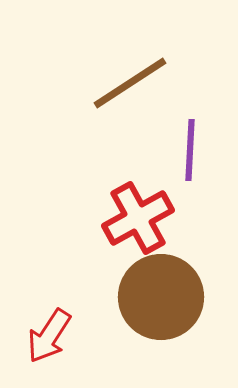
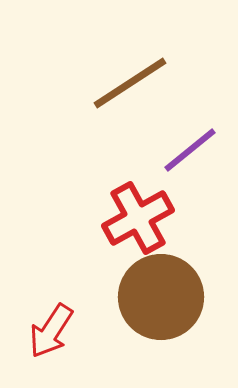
purple line: rotated 48 degrees clockwise
red arrow: moved 2 px right, 5 px up
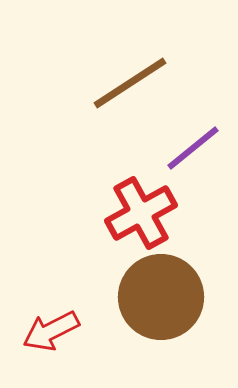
purple line: moved 3 px right, 2 px up
red cross: moved 3 px right, 5 px up
red arrow: rotated 30 degrees clockwise
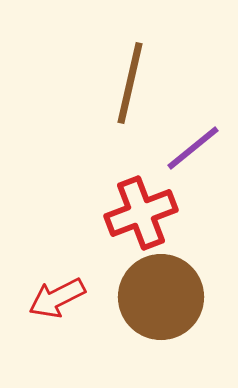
brown line: rotated 44 degrees counterclockwise
red cross: rotated 8 degrees clockwise
red arrow: moved 6 px right, 33 px up
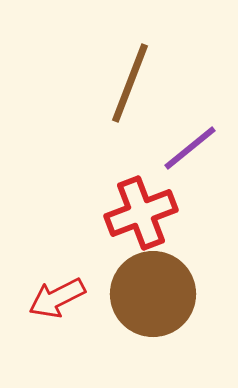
brown line: rotated 8 degrees clockwise
purple line: moved 3 px left
brown circle: moved 8 px left, 3 px up
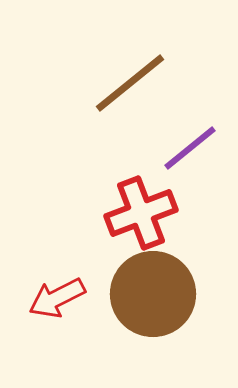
brown line: rotated 30 degrees clockwise
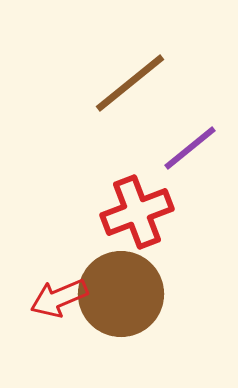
red cross: moved 4 px left, 1 px up
brown circle: moved 32 px left
red arrow: moved 2 px right; rotated 4 degrees clockwise
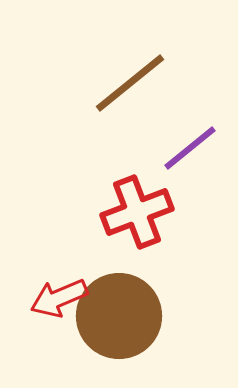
brown circle: moved 2 px left, 22 px down
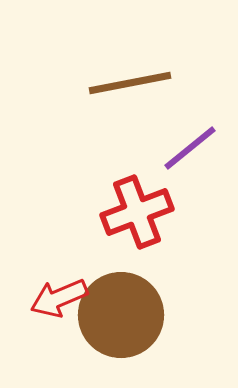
brown line: rotated 28 degrees clockwise
brown circle: moved 2 px right, 1 px up
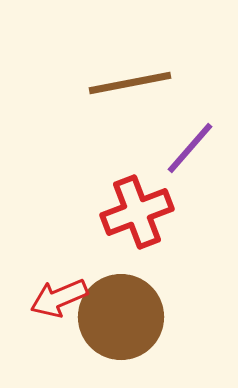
purple line: rotated 10 degrees counterclockwise
brown circle: moved 2 px down
